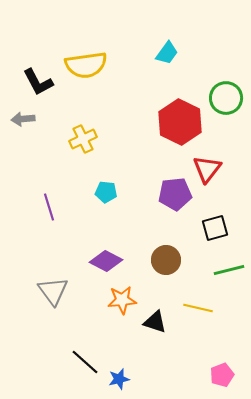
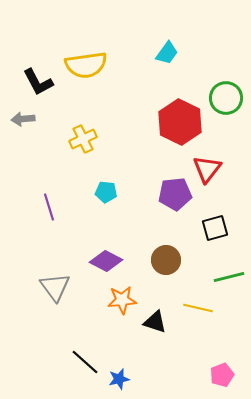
green line: moved 7 px down
gray triangle: moved 2 px right, 4 px up
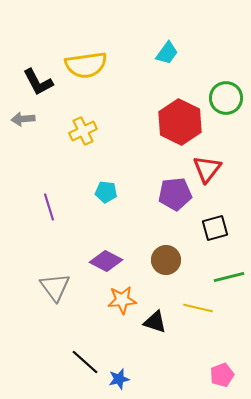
yellow cross: moved 8 px up
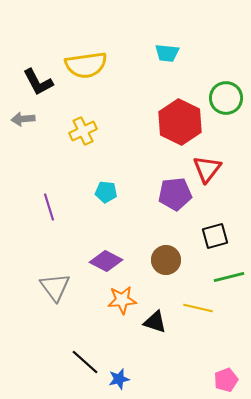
cyan trapezoid: rotated 60 degrees clockwise
black square: moved 8 px down
pink pentagon: moved 4 px right, 5 px down
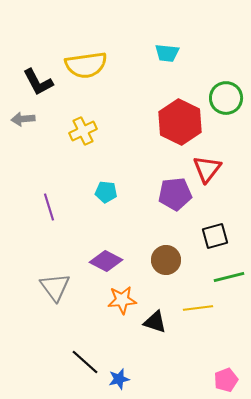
yellow line: rotated 20 degrees counterclockwise
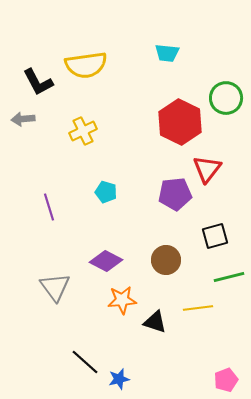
cyan pentagon: rotated 10 degrees clockwise
